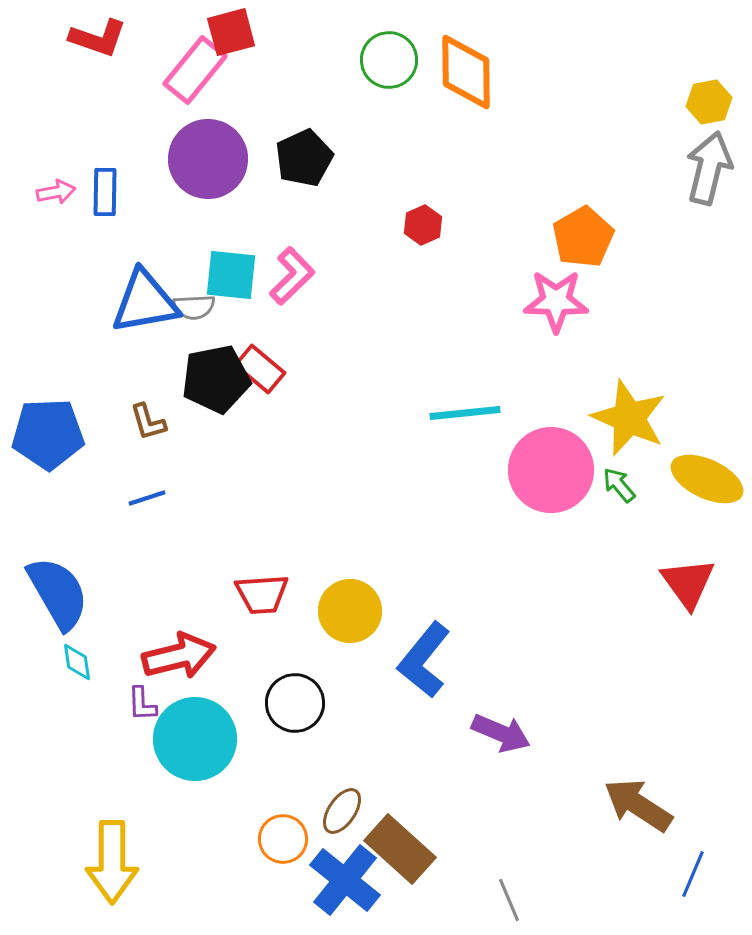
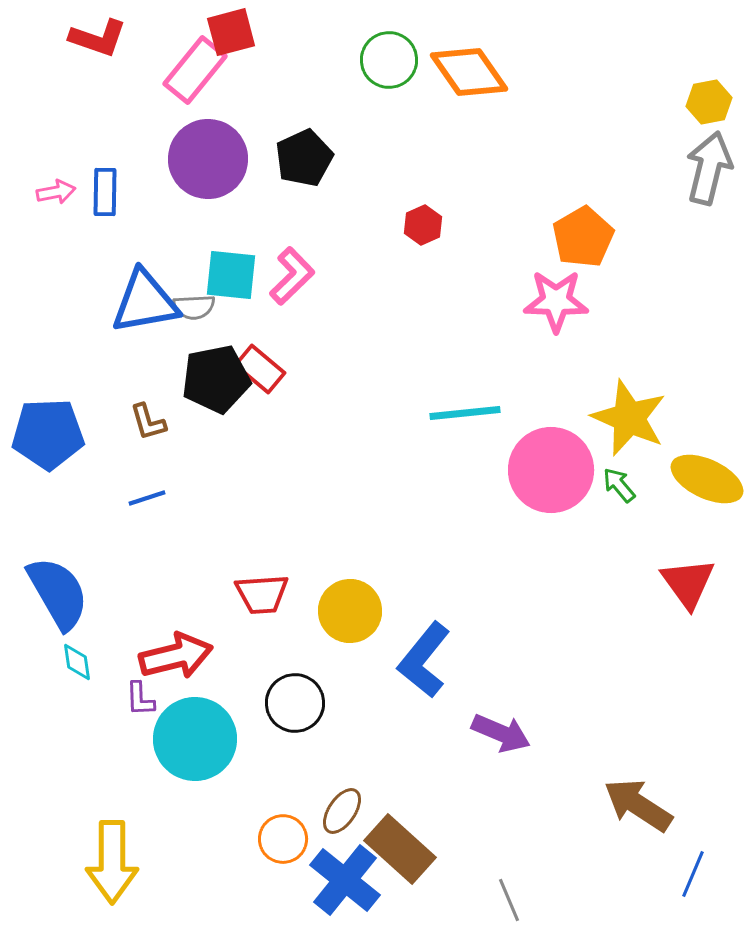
orange diamond at (466, 72): moved 3 px right; rotated 34 degrees counterclockwise
red arrow at (179, 656): moved 3 px left
purple L-shape at (142, 704): moved 2 px left, 5 px up
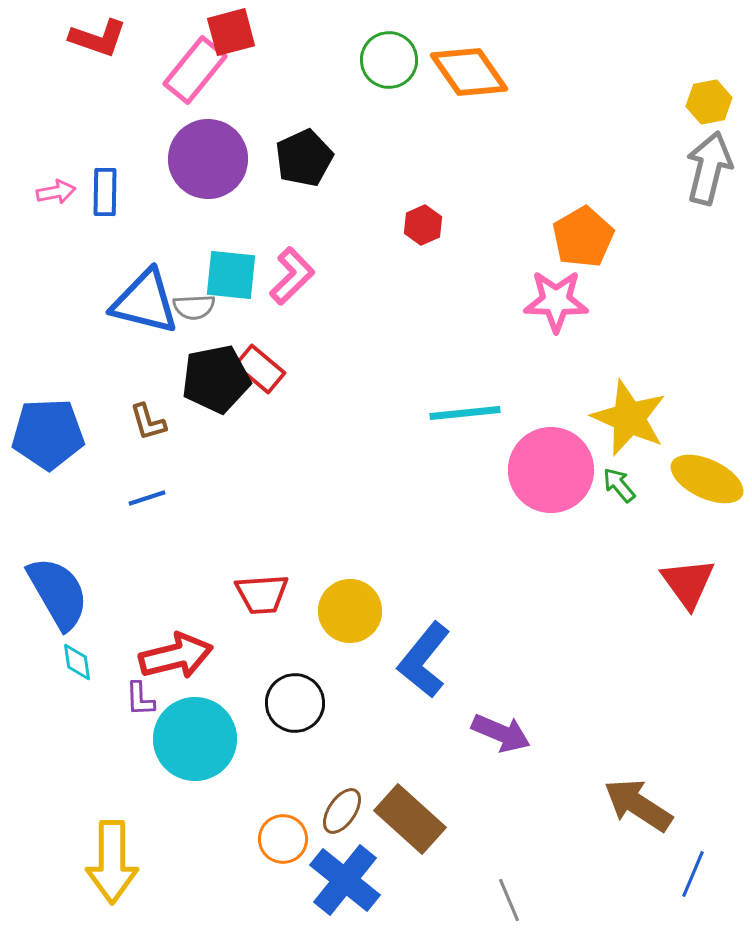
blue triangle at (145, 302): rotated 24 degrees clockwise
brown rectangle at (400, 849): moved 10 px right, 30 px up
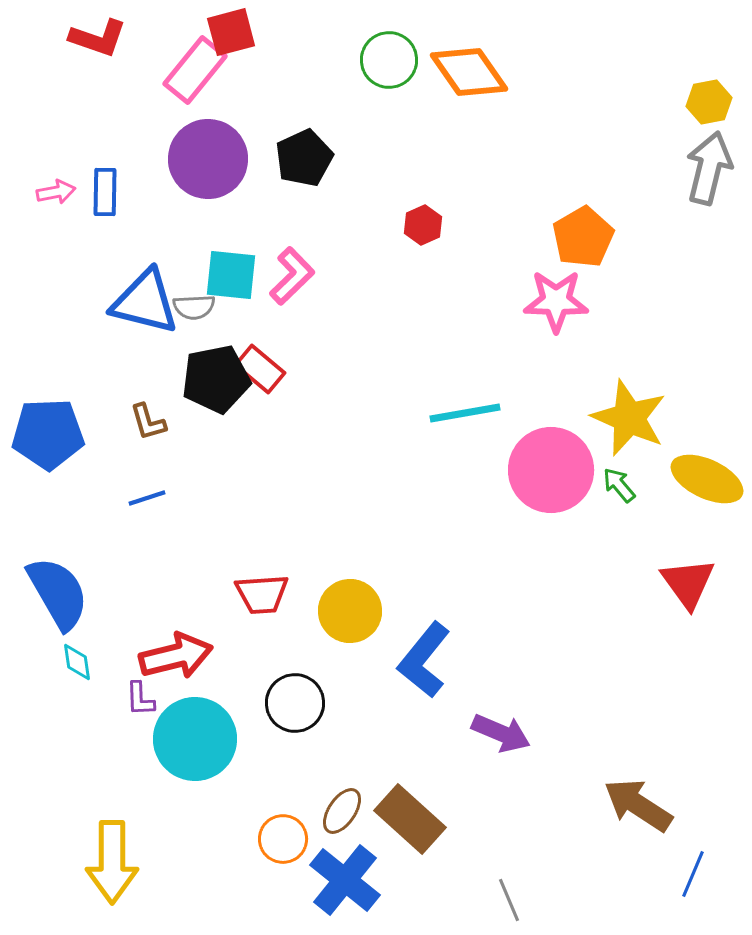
cyan line at (465, 413): rotated 4 degrees counterclockwise
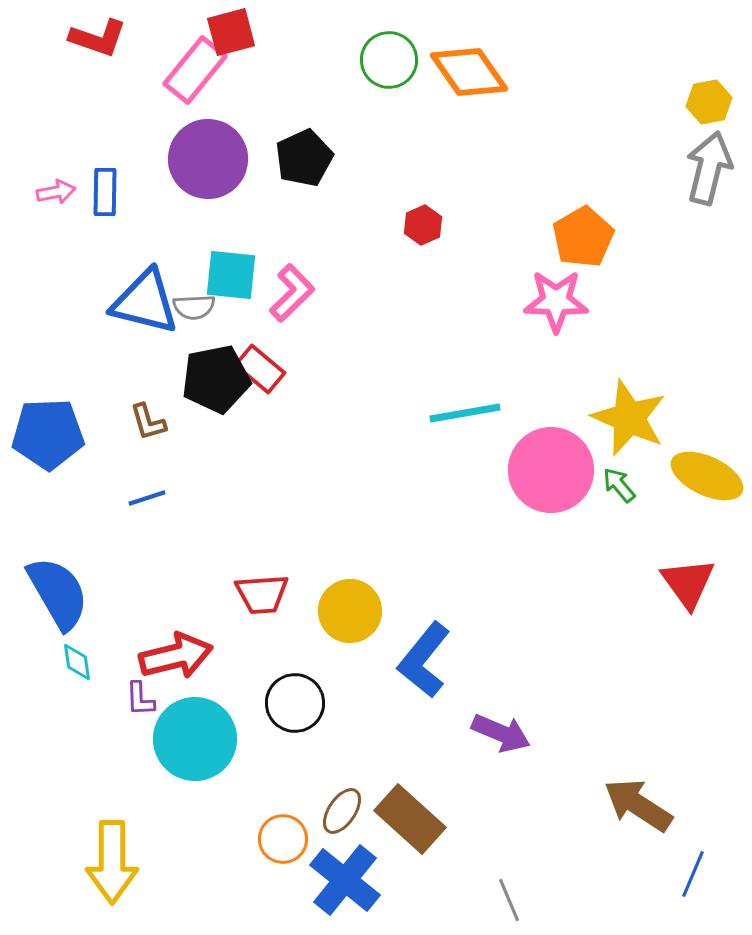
pink L-shape at (292, 276): moved 17 px down
yellow ellipse at (707, 479): moved 3 px up
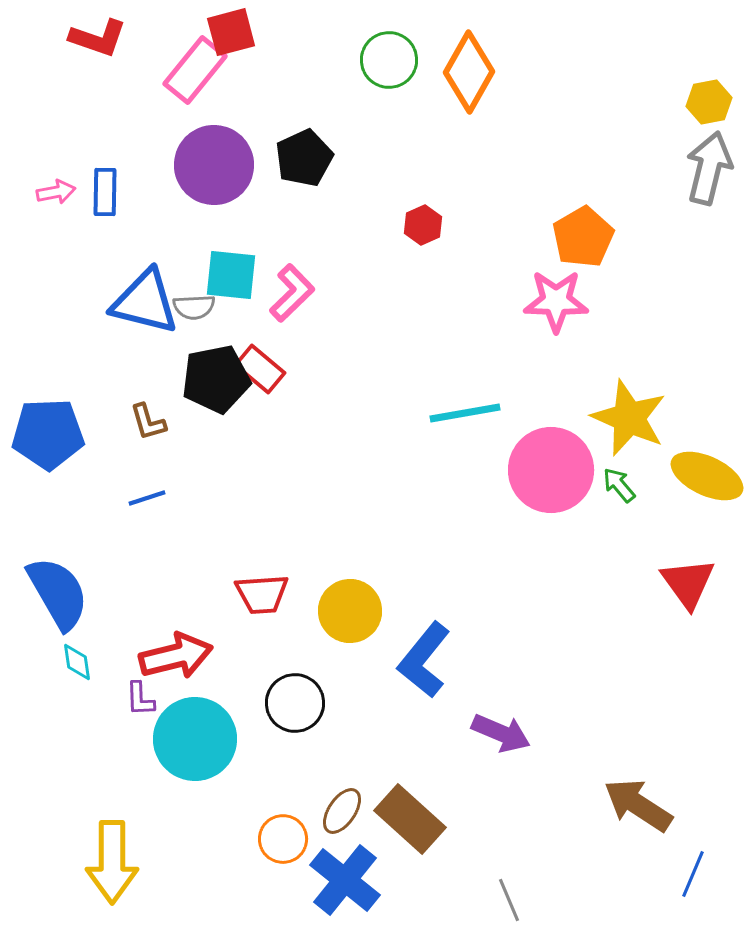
orange diamond at (469, 72): rotated 64 degrees clockwise
purple circle at (208, 159): moved 6 px right, 6 px down
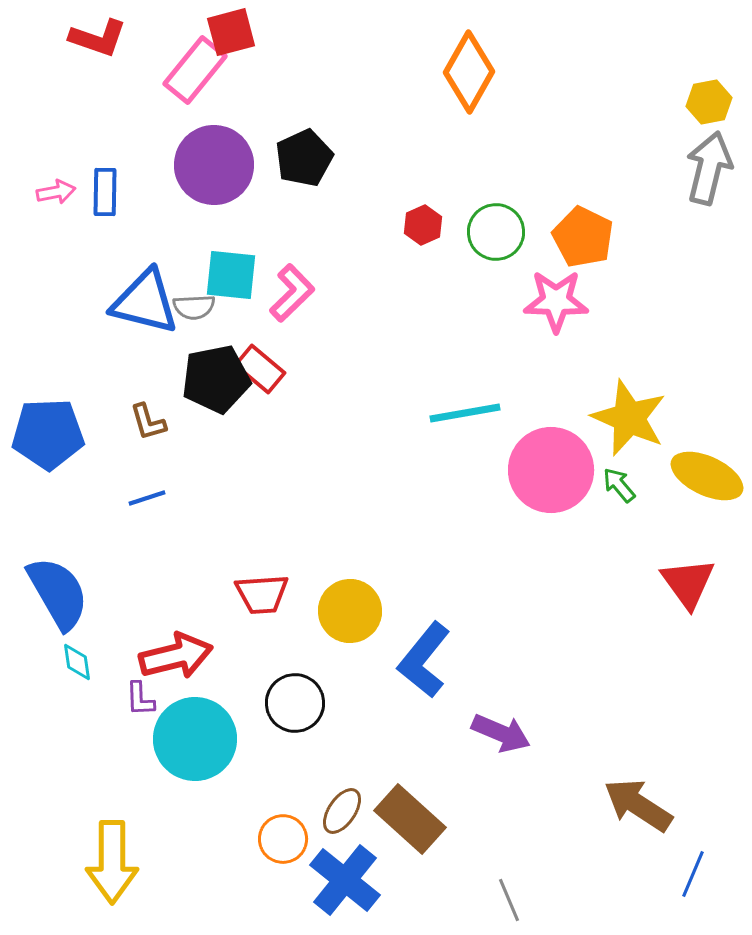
green circle at (389, 60): moved 107 px right, 172 px down
orange pentagon at (583, 237): rotated 16 degrees counterclockwise
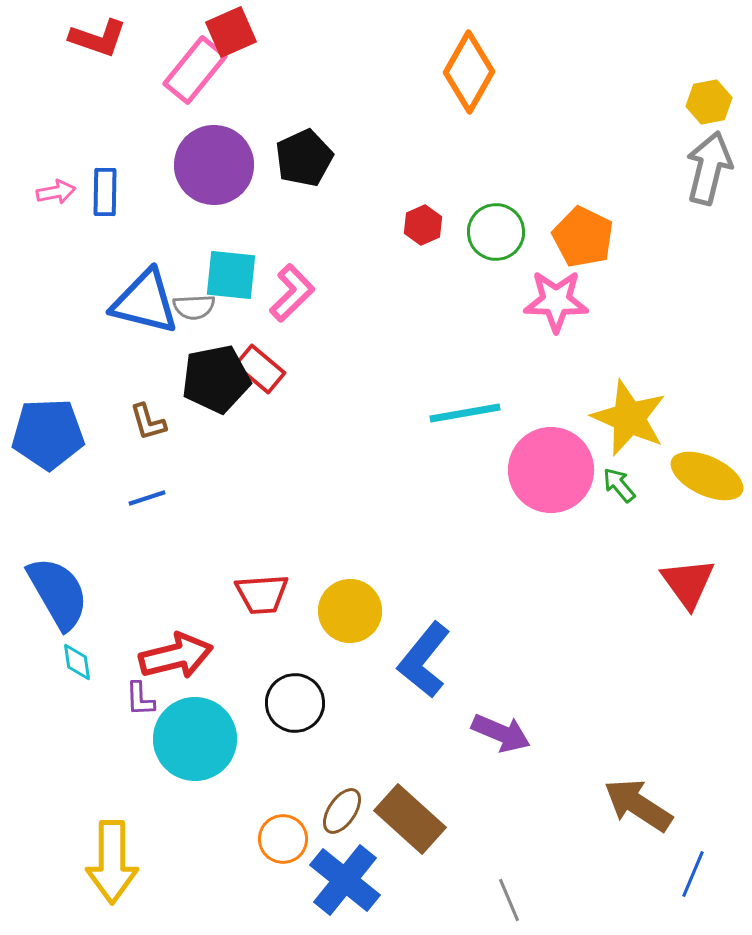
red square at (231, 32): rotated 9 degrees counterclockwise
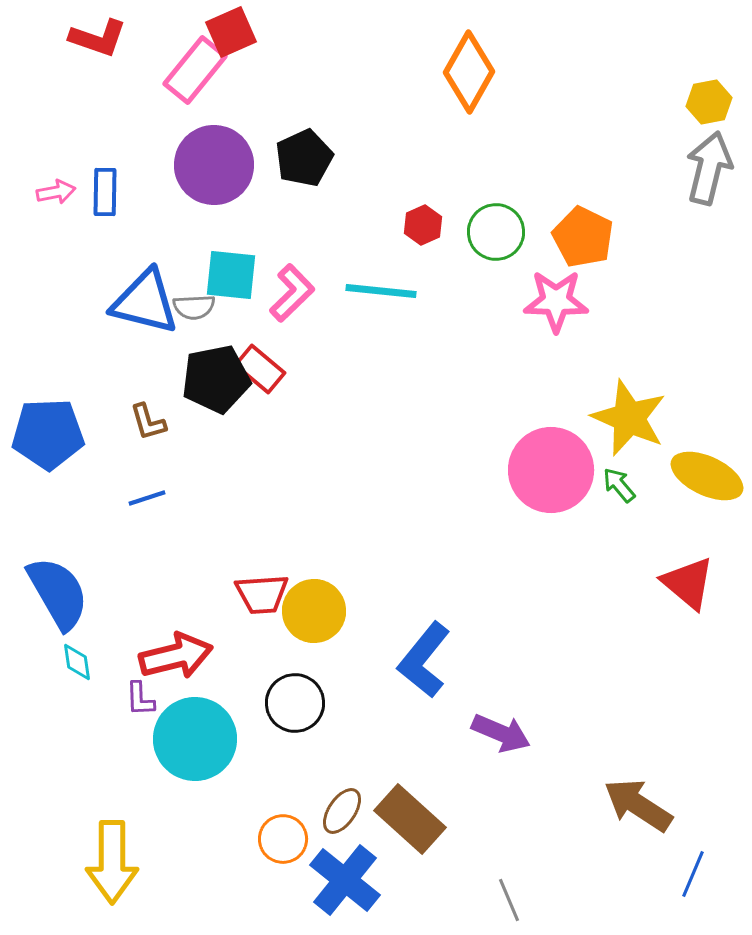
cyan line at (465, 413): moved 84 px left, 122 px up; rotated 16 degrees clockwise
red triangle at (688, 583): rotated 14 degrees counterclockwise
yellow circle at (350, 611): moved 36 px left
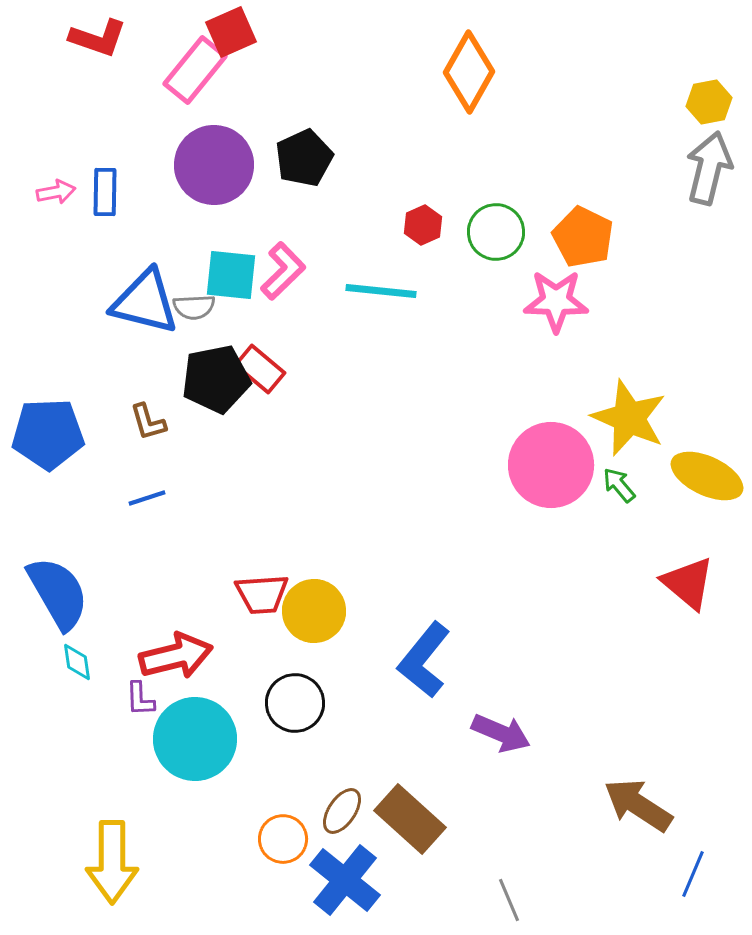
pink L-shape at (292, 293): moved 9 px left, 22 px up
pink circle at (551, 470): moved 5 px up
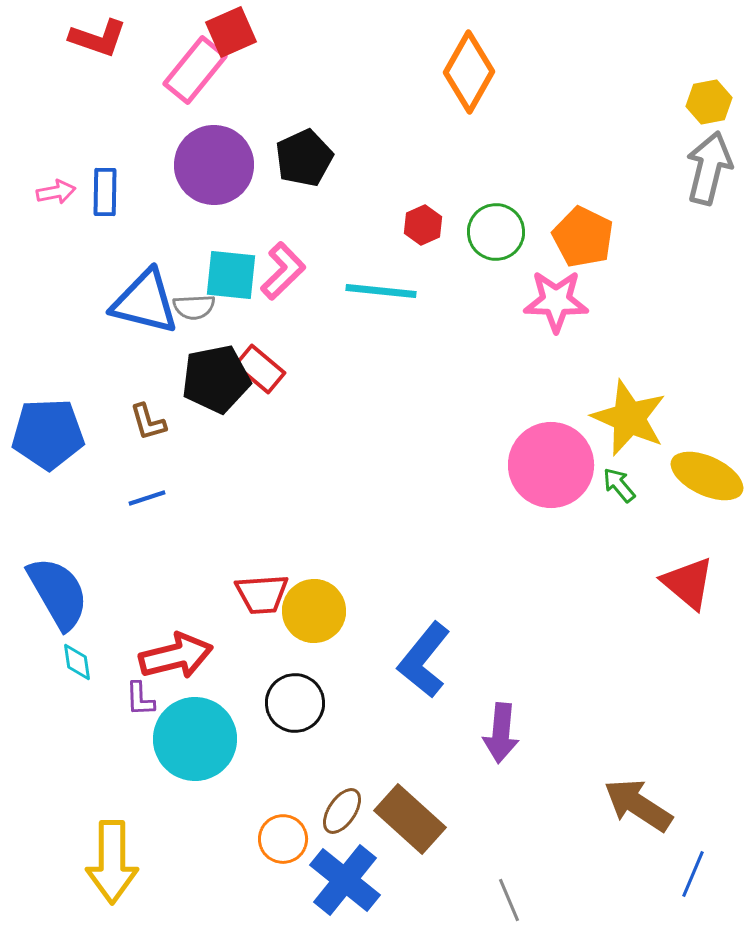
purple arrow at (501, 733): rotated 72 degrees clockwise
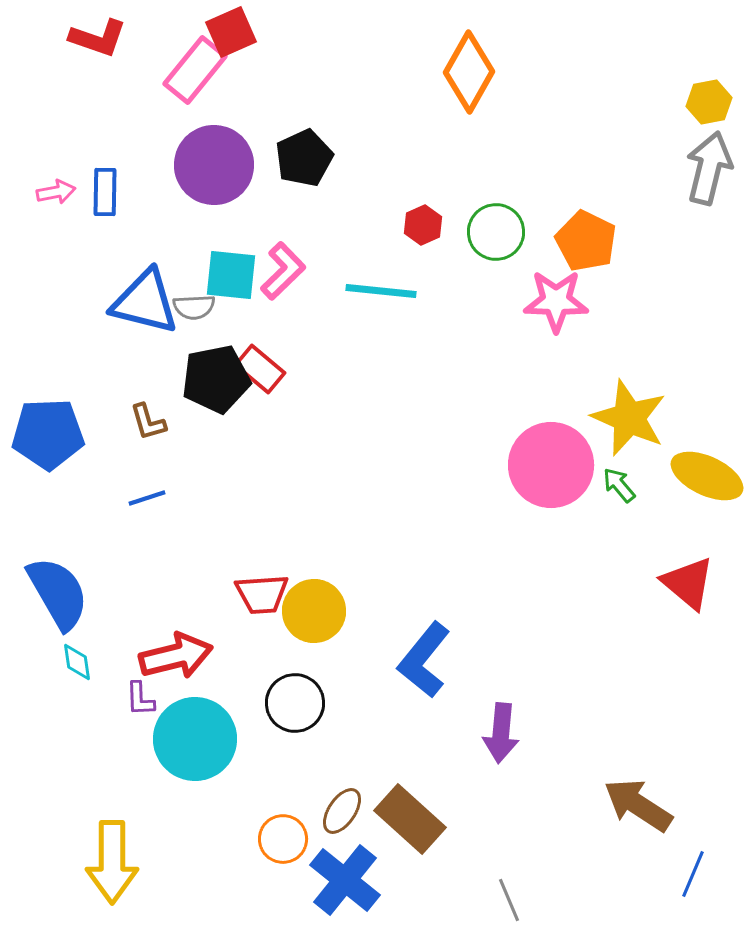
orange pentagon at (583, 237): moved 3 px right, 4 px down
